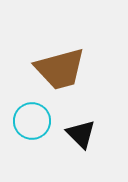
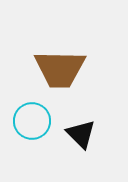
brown trapezoid: rotated 16 degrees clockwise
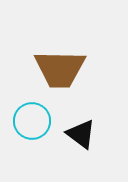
black triangle: rotated 8 degrees counterclockwise
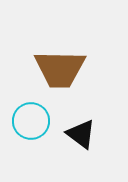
cyan circle: moved 1 px left
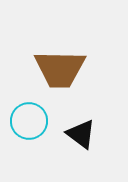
cyan circle: moved 2 px left
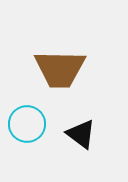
cyan circle: moved 2 px left, 3 px down
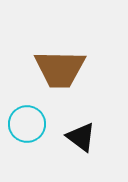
black triangle: moved 3 px down
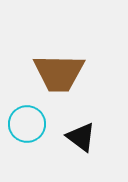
brown trapezoid: moved 1 px left, 4 px down
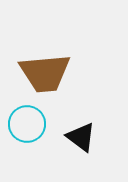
brown trapezoid: moved 14 px left; rotated 6 degrees counterclockwise
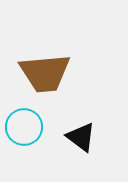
cyan circle: moved 3 px left, 3 px down
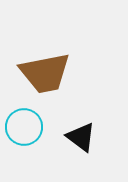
brown trapezoid: rotated 6 degrees counterclockwise
